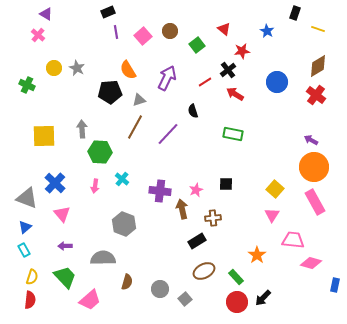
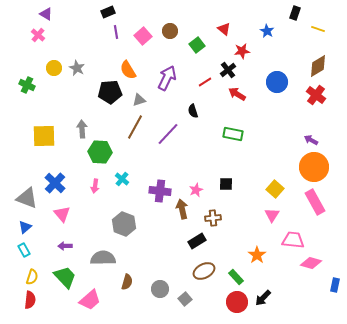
red arrow at (235, 94): moved 2 px right
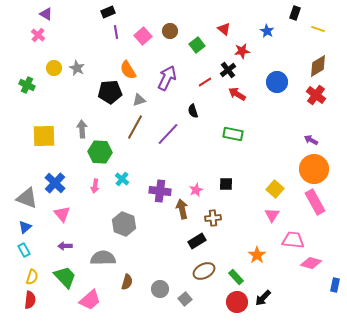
orange circle at (314, 167): moved 2 px down
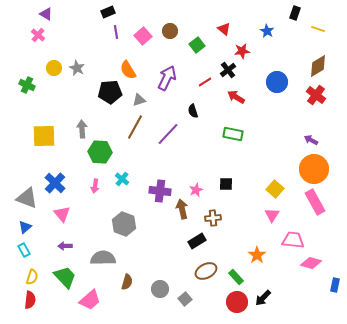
red arrow at (237, 94): moved 1 px left, 3 px down
brown ellipse at (204, 271): moved 2 px right
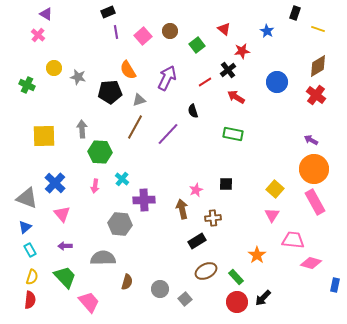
gray star at (77, 68): moved 1 px right, 9 px down; rotated 14 degrees counterclockwise
purple cross at (160, 191): moved 16 px left, 9 px down; rotated 10 degrees counterclockwise
gray hexagon at (124, 224): moved 4 px left; rotated 15 degrees counterclockwise
cyan rectangle at (24, 250): moved 6 px right
pink trapezoid at (90, 300): moved 1 px left, 2 px down; rotated 90 degrees counterclockwise
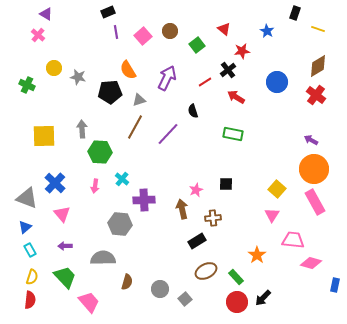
yellow square at (275, 189): moved 2 px right
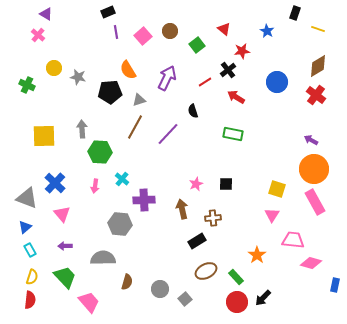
yellow square at (277, 189): rotated 24 degrees counterclockwise
pink star at (196, 190): moved 6 px up
